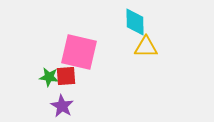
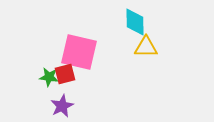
red square: moved 1 px left, 2 px up; rotated 10 degrees counterclockwise
purple star: rotated 15 degrees clockwise
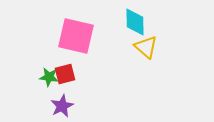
yellow triangle: rotated 40 degrees clockwise
pink square: moved 3 px left, 16 px up
